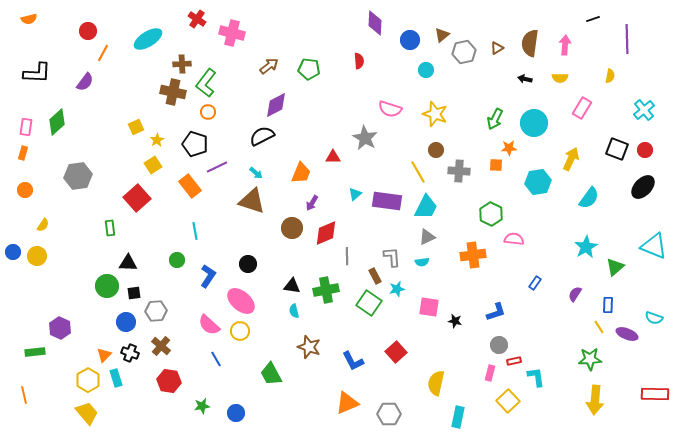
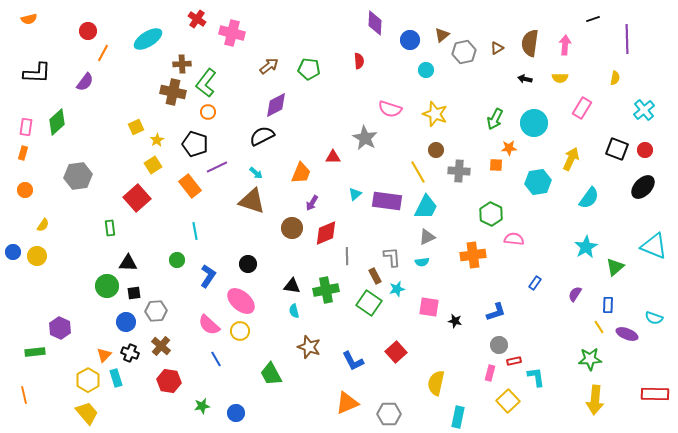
yellow semicircle at (610, 76): moved 5 px right, 2 px down
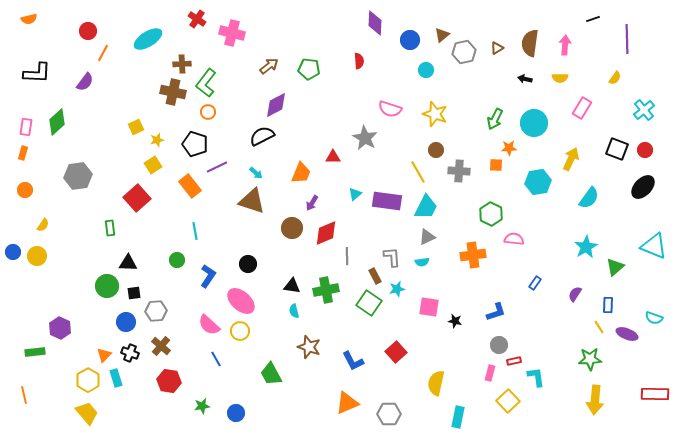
yellow semicircle at (615, 78): rotated 24 degrees clockwise
yellow star at (157, 140): rotated 16 degrees clockwise
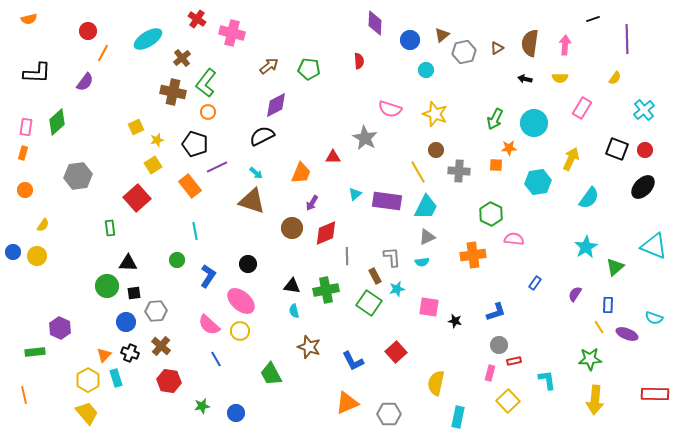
brown cross at (182, 64): moved 6 px up; rotated 36 degrees counterclockwise
cyan L-shape at (536, 377): moved 11 px right, 3 px down
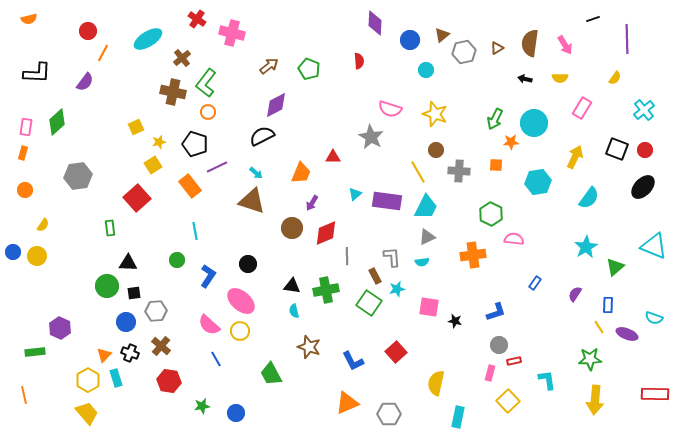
pink arrow at (565, 45): rotated 144 degrees clockwise
green pentagon at (309, 69): rotated 15 degrees clockwise
gray star at (365, 138): moved 6 px right, 1 px up
yellow star at (157, 140): moved 2 px right, 2 px down
orange star at (509, 148): moved 2 px right, 6 px up
yellow arrow at (571, 159): moved 4 px right, 2 px up
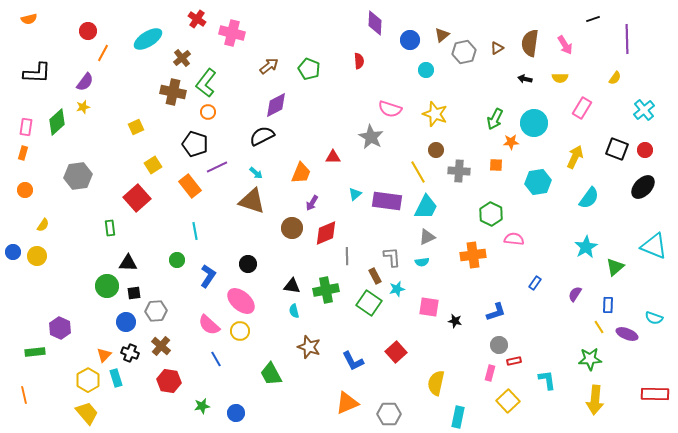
yellow star at (159, 142): moved 76 px left, 35 px up
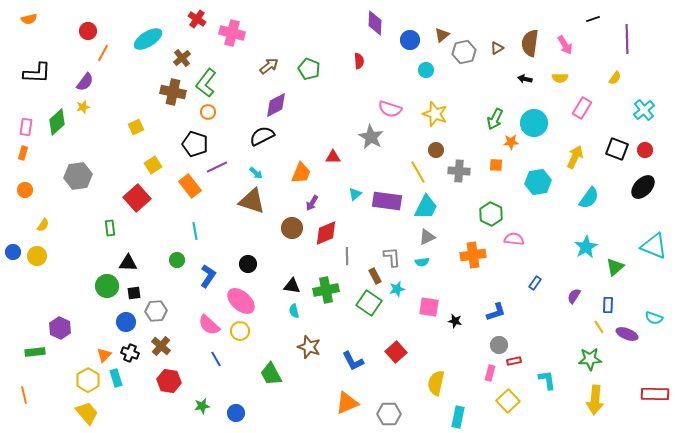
purple semicircle at (575, 294): moved 1 px left, 2 px down
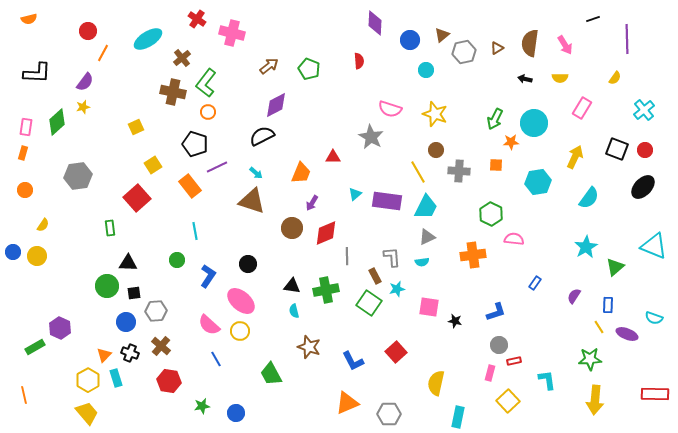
green rectangle at (35, 352): moved 5 px up; rotated 24 degrees counterclockwise
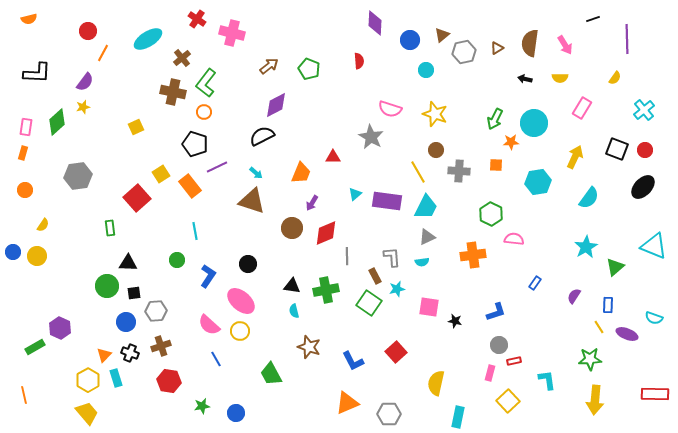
orange circle at (208, 112): moved 4 px left
yellow square at (153, 165): moved 8 px right, 9 px down
brown cross at (161, 346): rotated 30 degrees clockwise
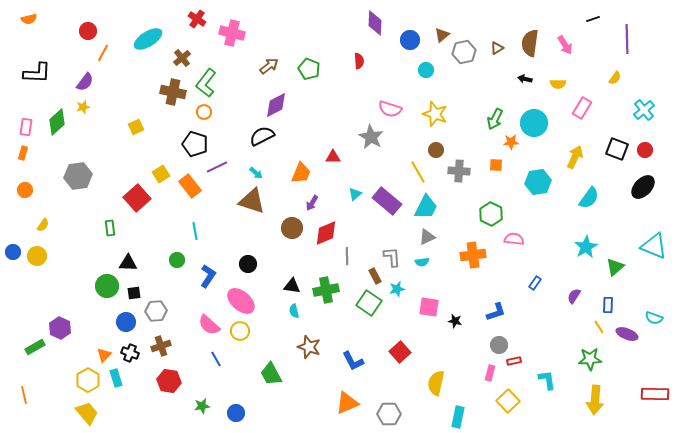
yellow semicircle at (560, 78): moved 2 px left, 6 px down
purple rectangle at (387, 201): rotated 32 degrees clockwise
red square at (396, 352): moved 4 px right
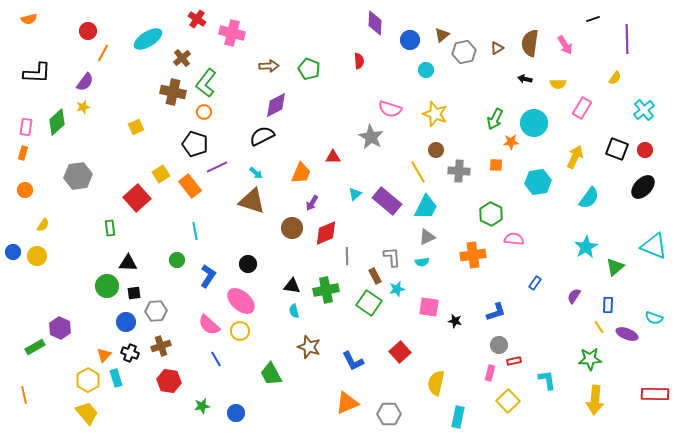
brown arrow at (269, 66): rotated 36 degrees clockwise
